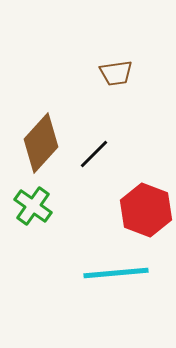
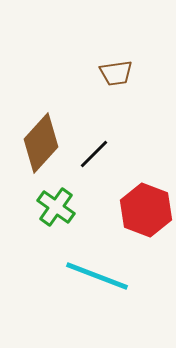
green cross: moved 23 px right, 1 px down
cyan line: moved 19 px left, 3 px down; rotated 26 degrees clockwise
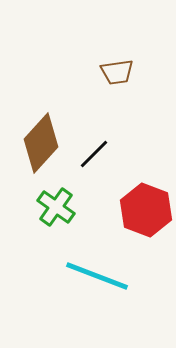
brown trapezoid: moved 1 px right, 1 px up
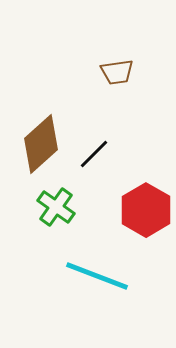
brown diamond: moved 1 px down; rotated 6 degrees clockwise
red hexagon: rotated 9 degrees clockwise
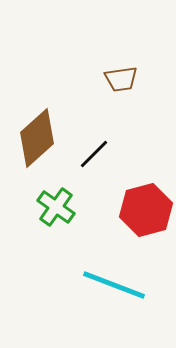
brown trapezoid: moved 4 px right, 7 px down
brown diamond: moved 4 px left, 6 px up
red hexagon: rotated 15 degrees clockwise
cyan line: moved 17 px right, 9 px down
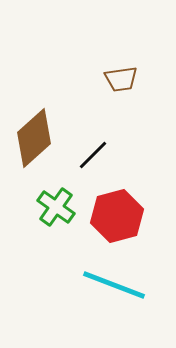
brown diamond: moved 3 px left
black line: moved 1 px left, 1 px down
red hexagon: moved 29 px left, 6 px down
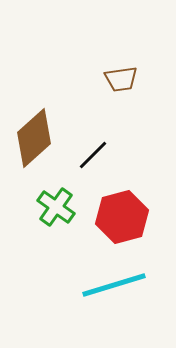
red hexagon: moved 5 px right, 1 px down
cyan line: rotated 38 degrees counterclockwise
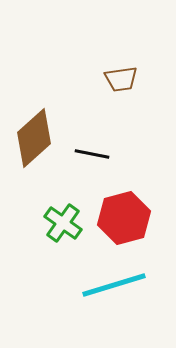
black line: moved 1 px left, 1 px up; rotated 56 degrees clockwise
green cross: moved 7 px right, 16 px down
red hexagon: moved 2 px right, 1 px down
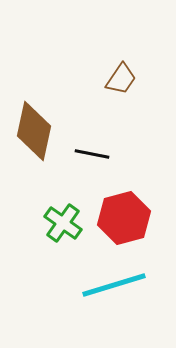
brown trapezoid: rotated 48 degrees counterclockwise
brown diamond: moved 7 px up; rotated 36 degrees counterclockwise
